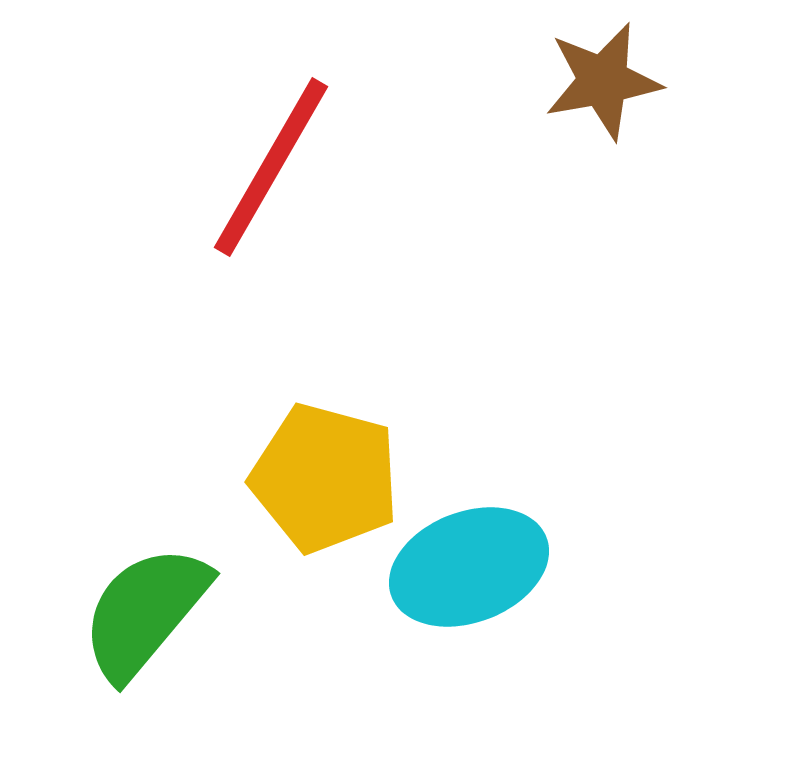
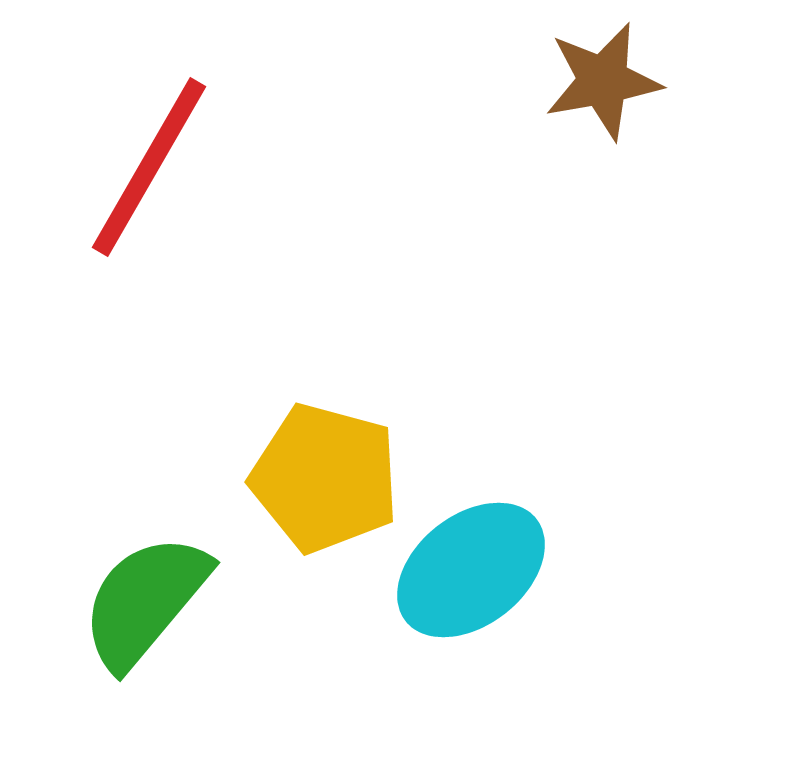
red line: moved 122 px left
cyan ellipse: moved 2 px right, 3 px down; rotated 17 degrees counterclockwise
green semicircle: moved 11 px up
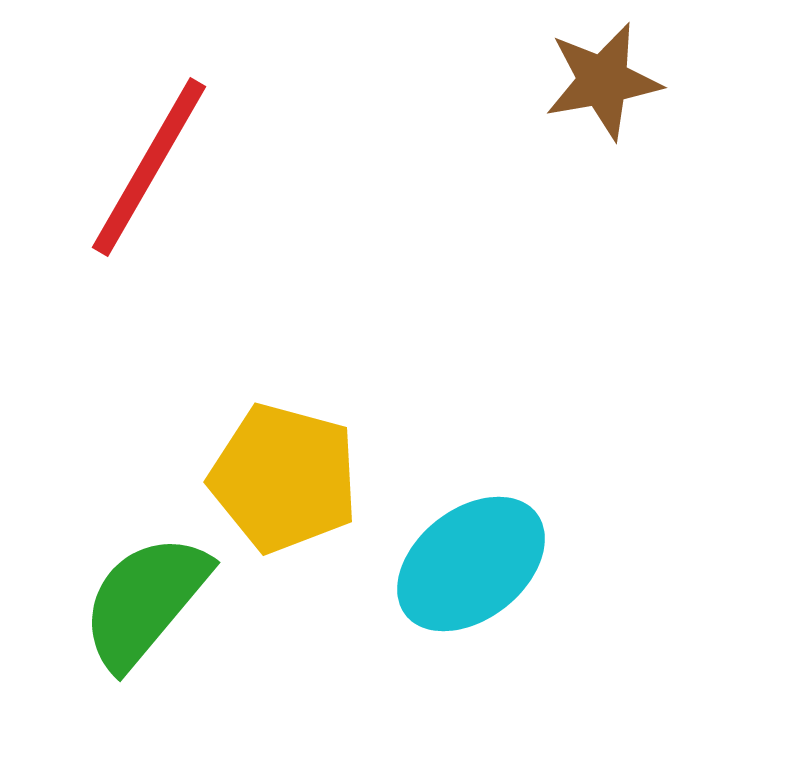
yellow pentagon: moved 41 px left
cyan ellipse: moved 6 px up
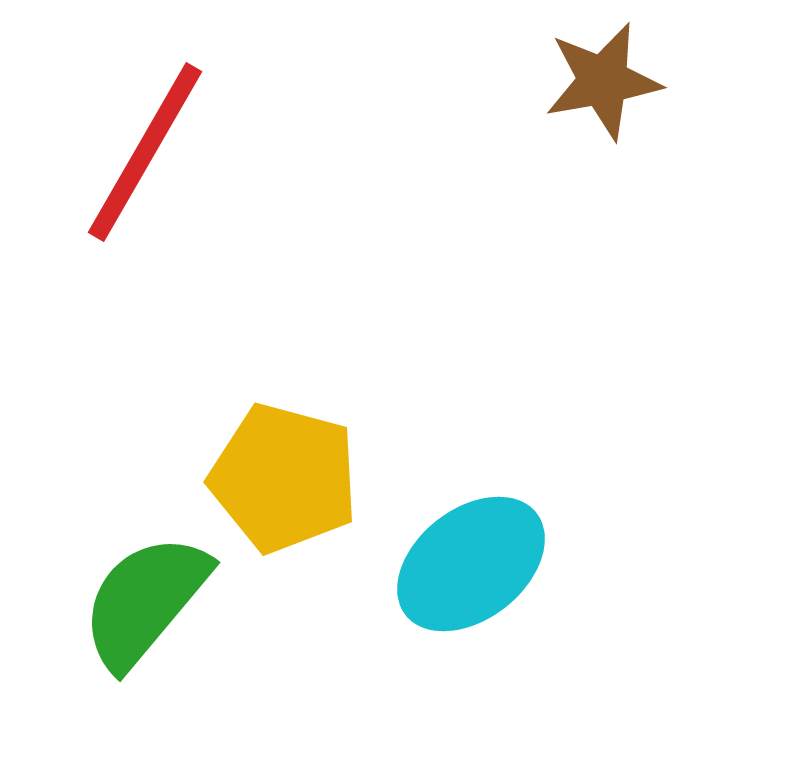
red line: moved 4 px left, 15 px up
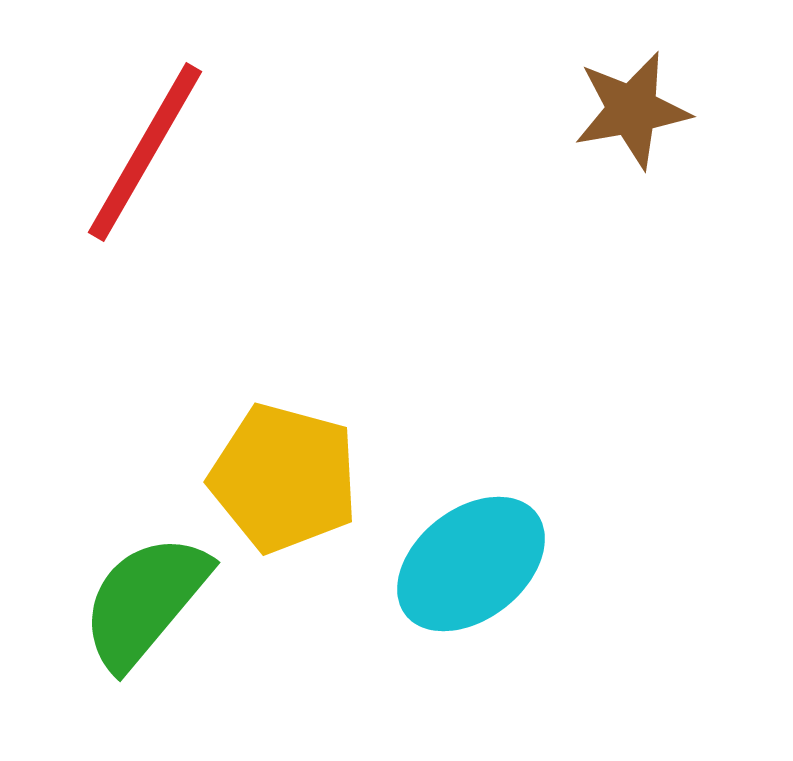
brown star: moved 29 px right, 29 px down
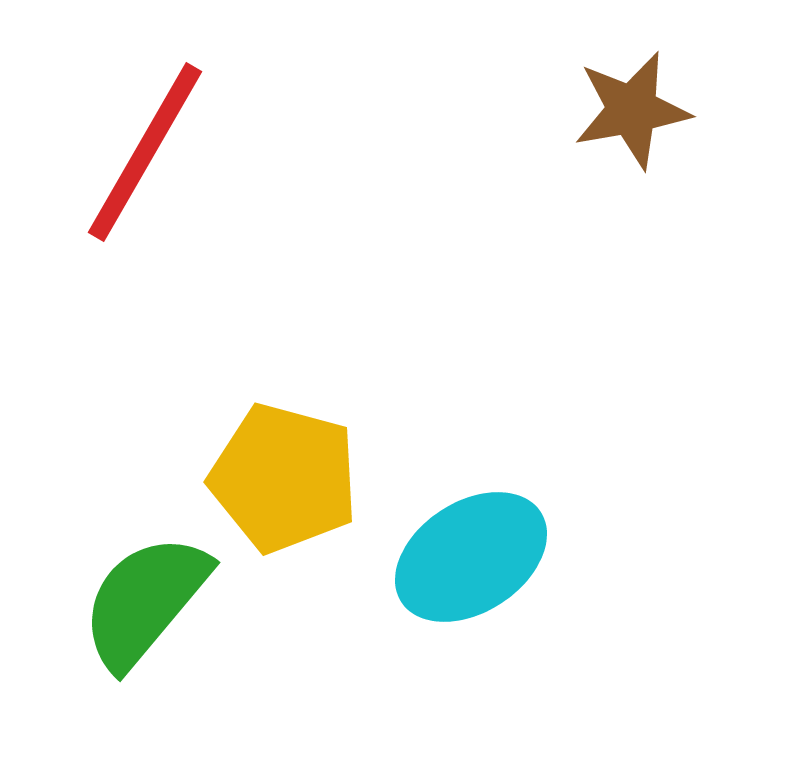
cyan ellipse: moved 7 px up; rotated 5 degrees clockwise
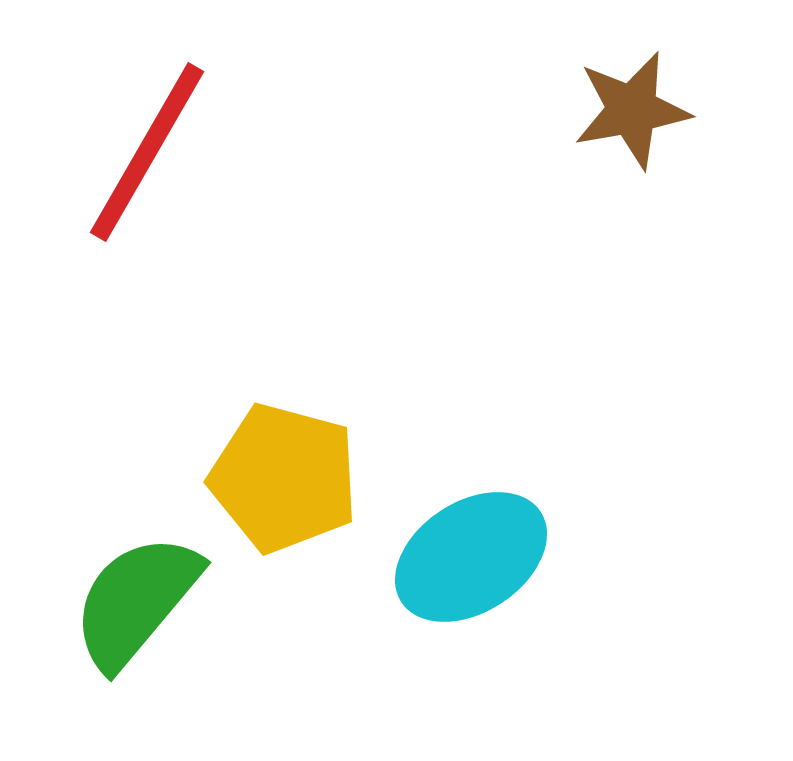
red line: moved 2 px right
green semicircle: moved 9 px left
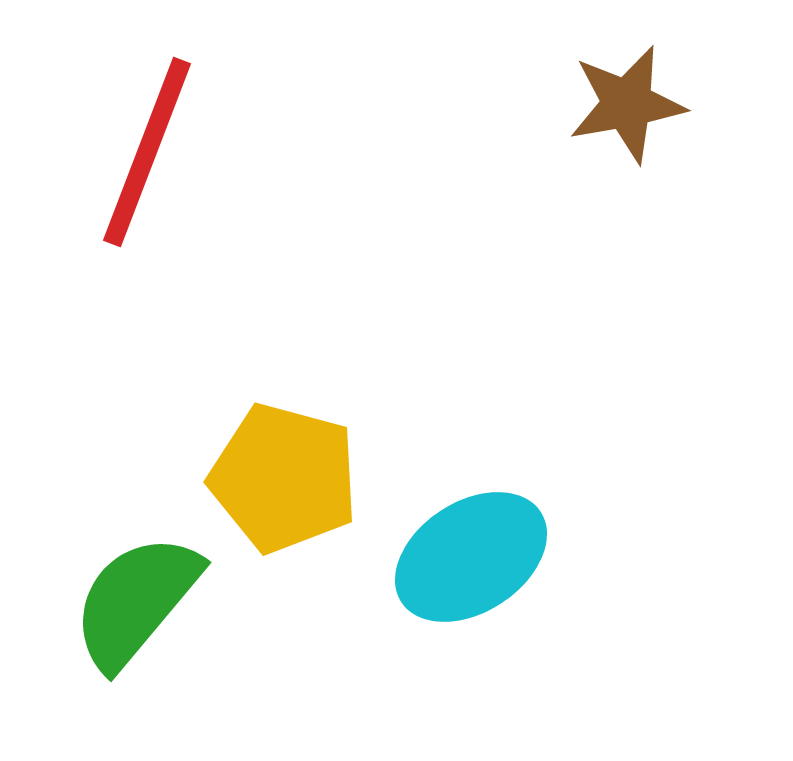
brown star: moved 5 px left, 6 px up
red line: rotated 9 degrees counterclockwise
